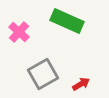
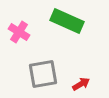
pink cross: rotated 10 degrees counterclockwise
gray square: rotated 20 degrees clockwise
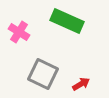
gray square: rotated 36 degrees clockwise
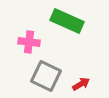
pink cross: moved 10 px right, 10 px down; rotated 25 degrees counterclockwise
gray square: moved 3 px right, 2 px down
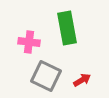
green rectangle: moved 7 px down; rotated 56 degrees clockwise
red arrow: moved 1 px right, 4 px up
